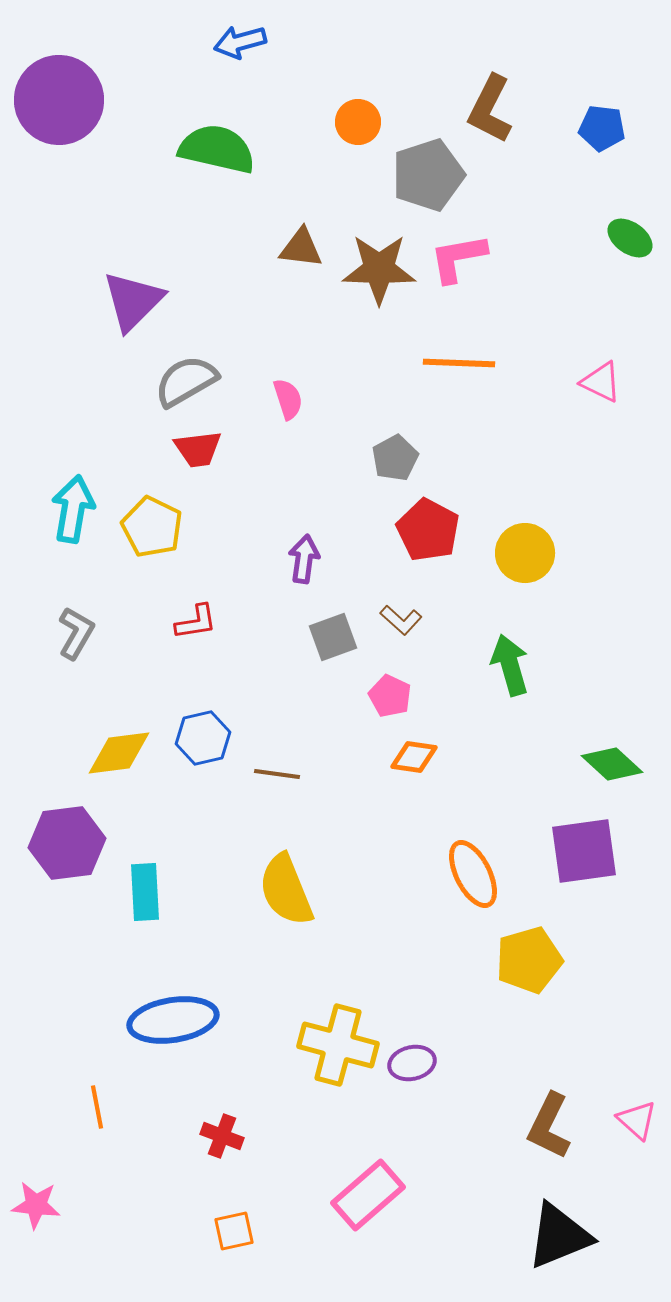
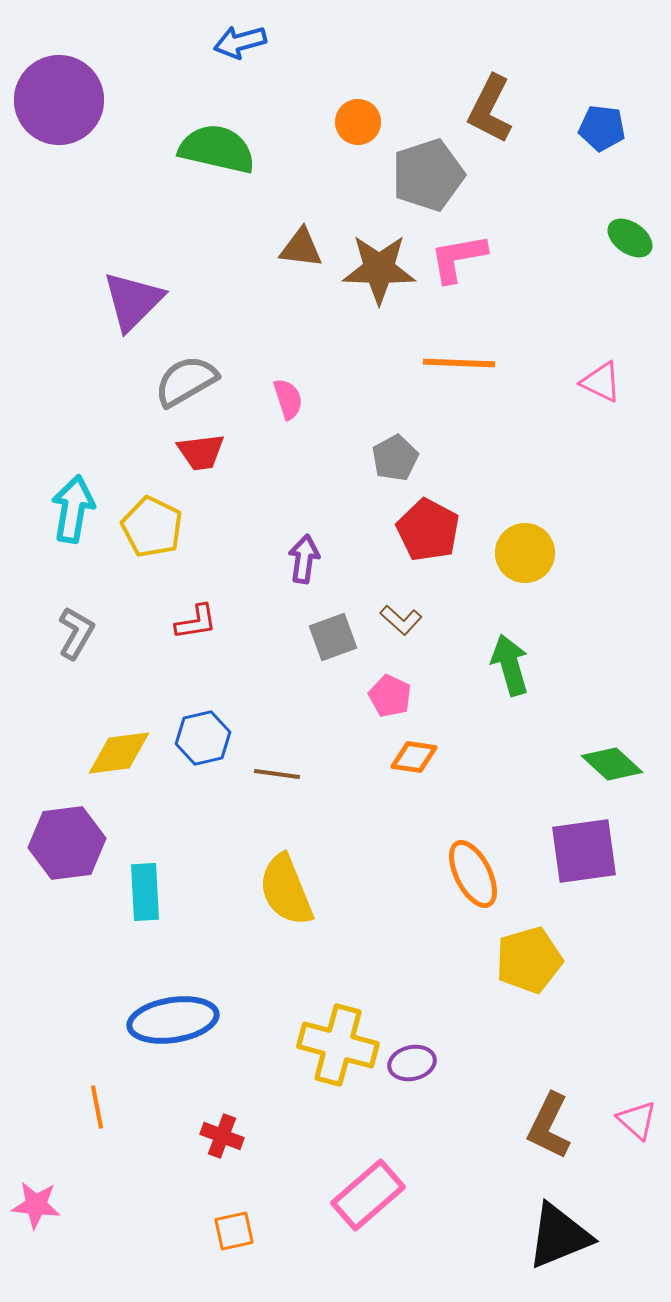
red trapezoid at (198, 449): moved 3 px right, 3 px down
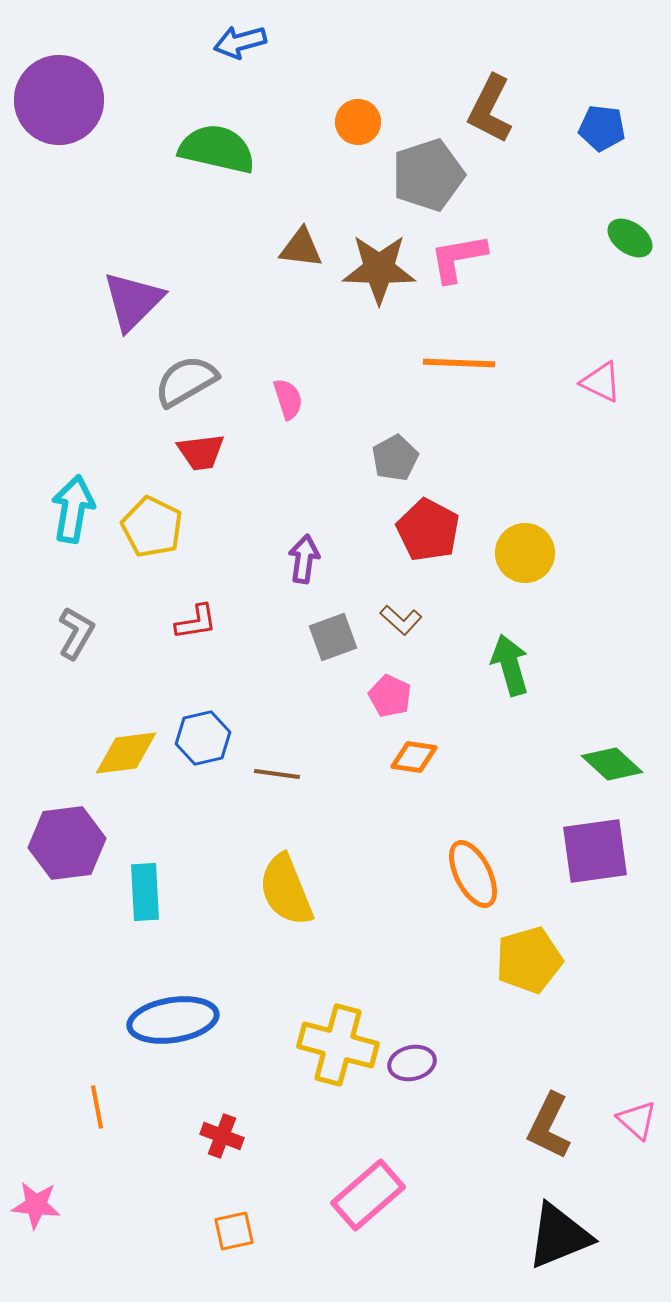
yellow diamond at (119, 753): moved 7 px right
purple square at (584, 851): moved 11 px right
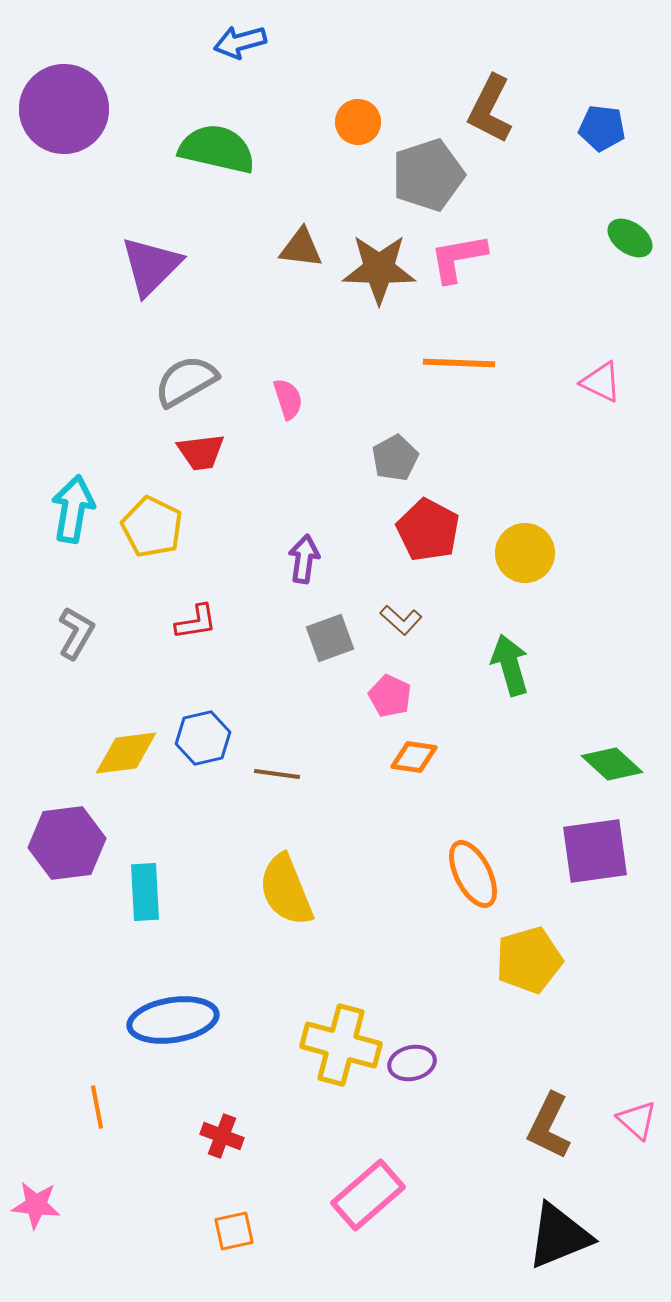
purple circle at (59, 100): moved 5 px right, 9 px down
purple triangle at (133, 301): moved 18 px right, 35 px up
gray square at (333, 637): moved 3 px left, 1 px down
yellow cross at (338, 1045): moved 3 px right
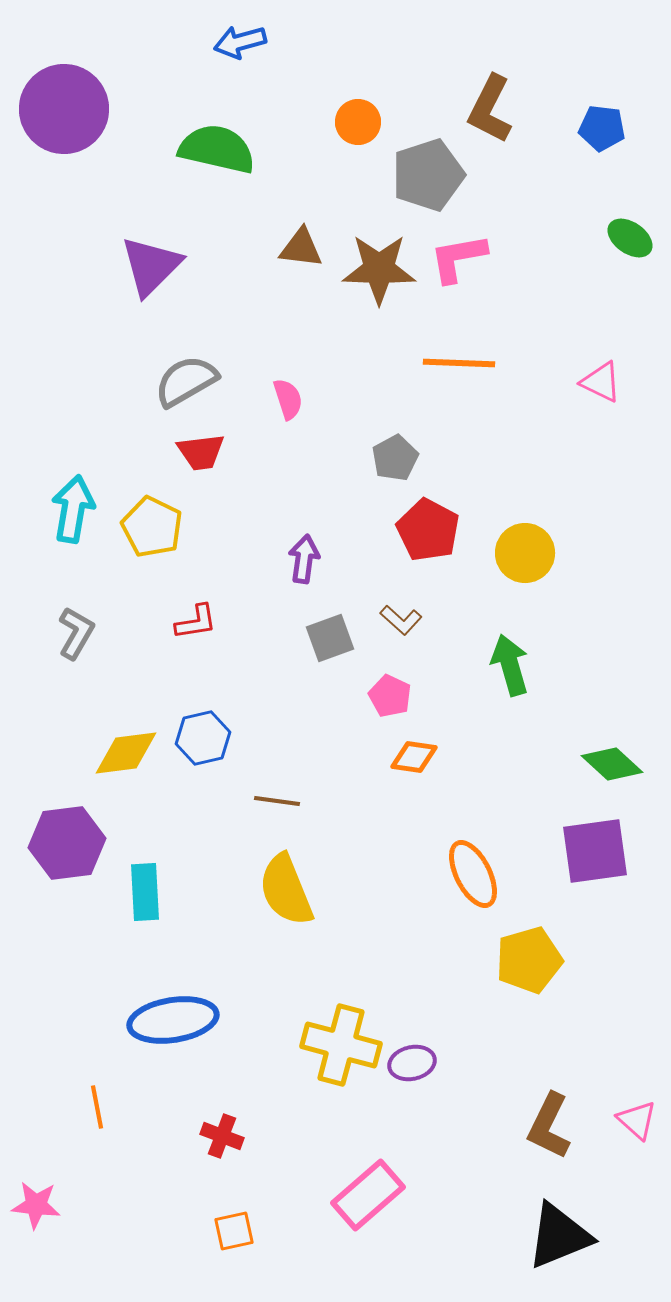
brown line at (277, 774): moved 27 px down
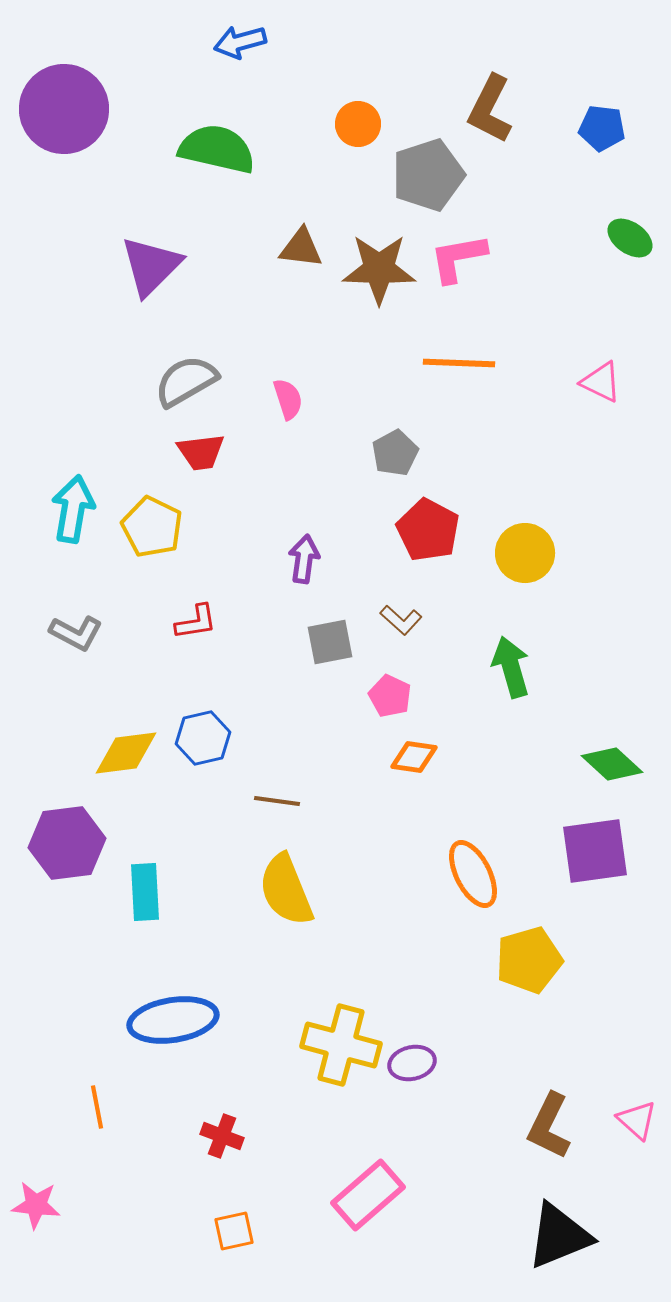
orange circle at (358, 122): moved 2 px down
gray pentagon at (395, 458): moved 5 px up
gray L-shape at (76, 633): rotated 88 degrees clockwise
gray square at (330, 638): moved 4 px down; rotated 9 degrees clockwise
green arrow at (510, 665): moved 1 px right, 2 px down
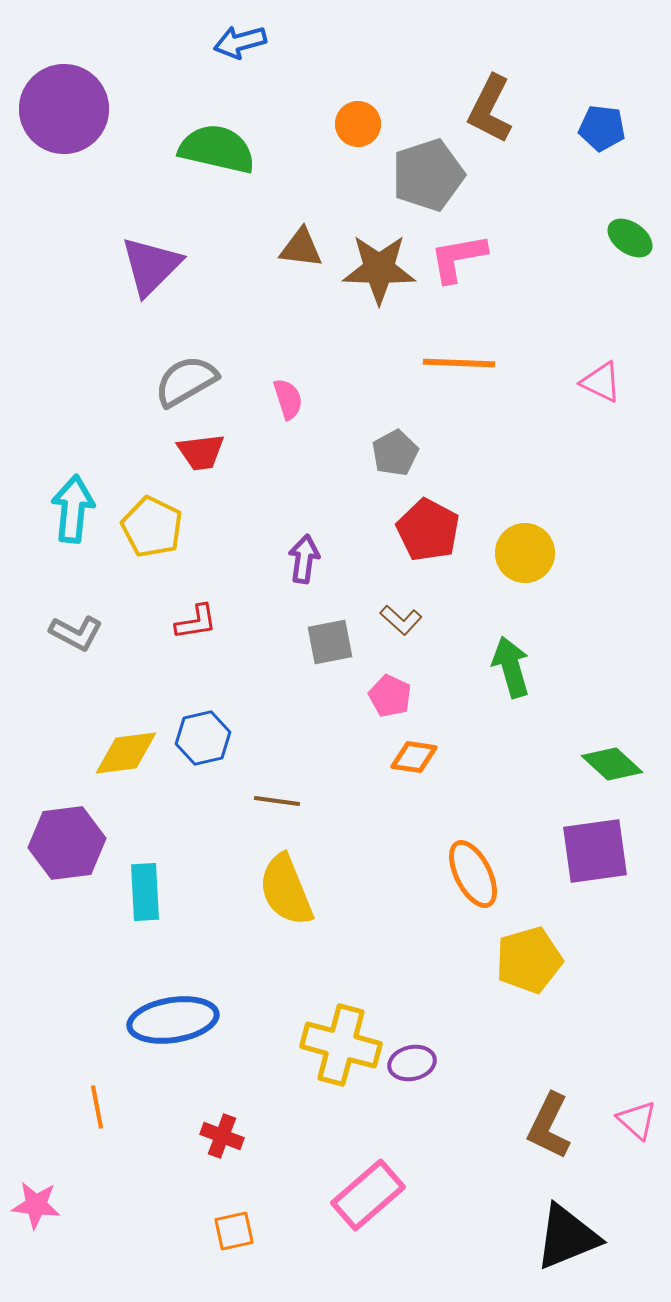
cyan arrow at (73, 509): rotated 4 degrees counterclockwise
black triangle at (559, 1236): moved 8 px right, 1 px down
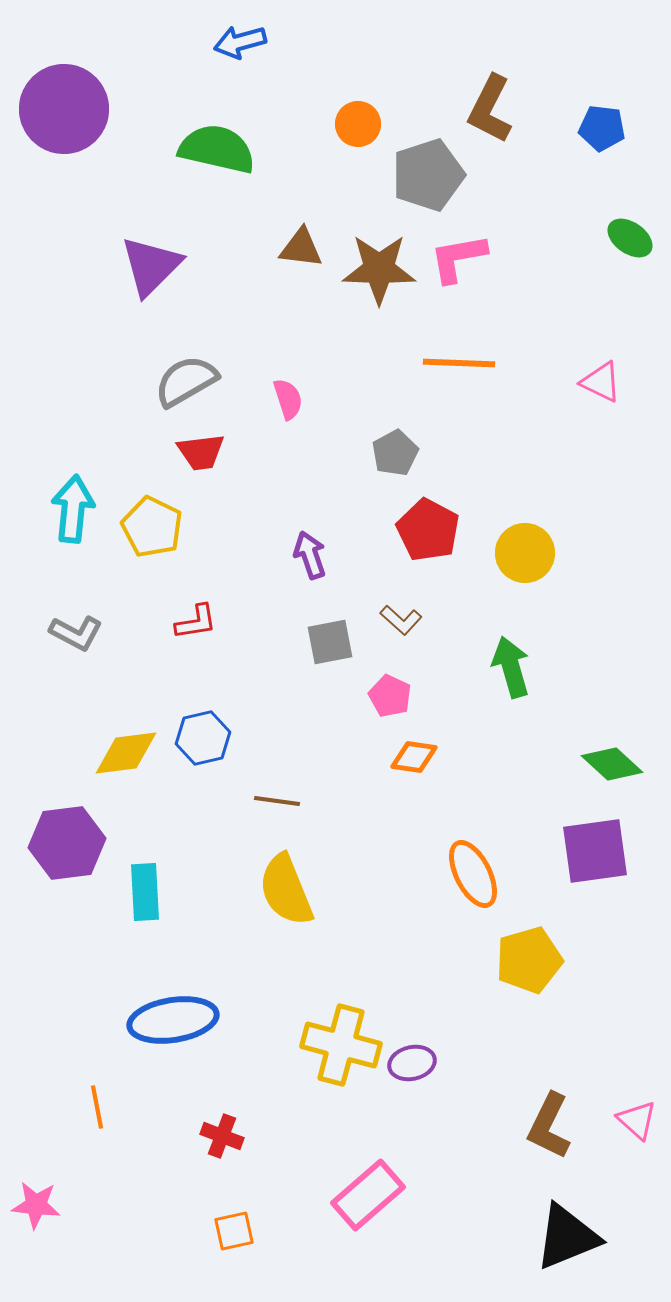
purple arrow at (304, 559): moved 6 px right, 4 px up; rotated 27 degrees counterclockwise
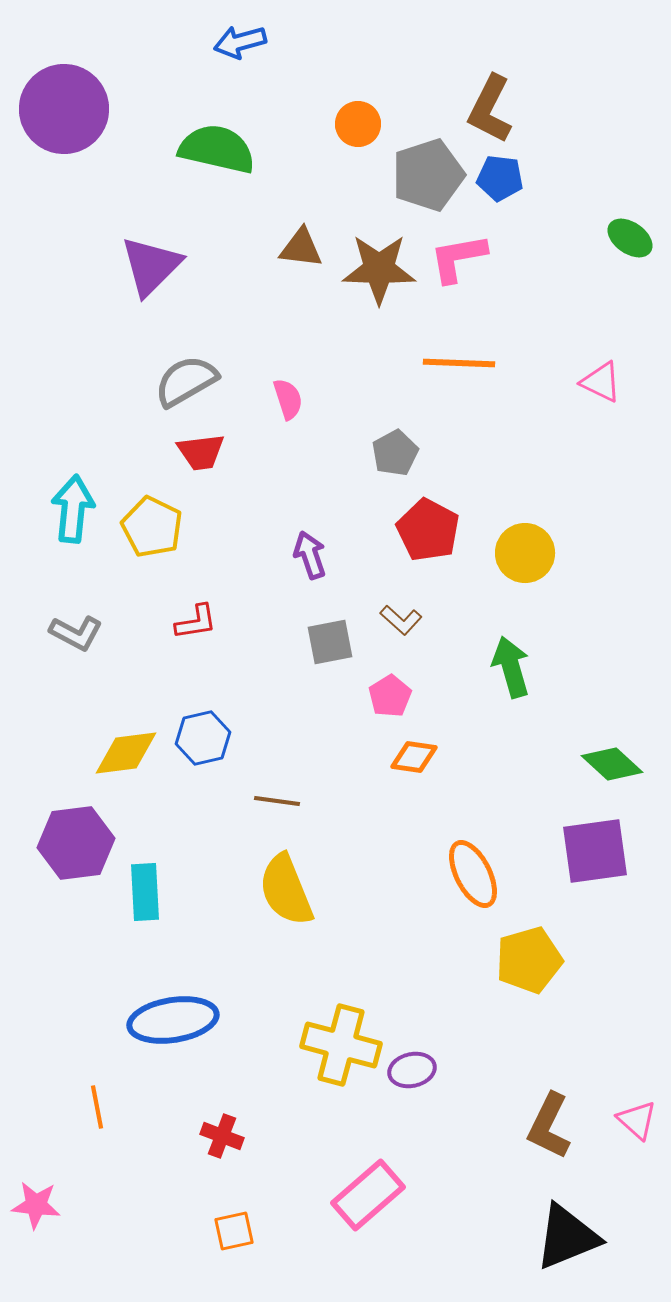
blue pentagon at (602, 128): moved 102 px left, 50 px down
pink pentagon at (390, 696): rotated 15 degrees clockwise
purple hexagon at (67, 843): moved 9 px right
purple ellipse at (412, 1063): moved 7 px down
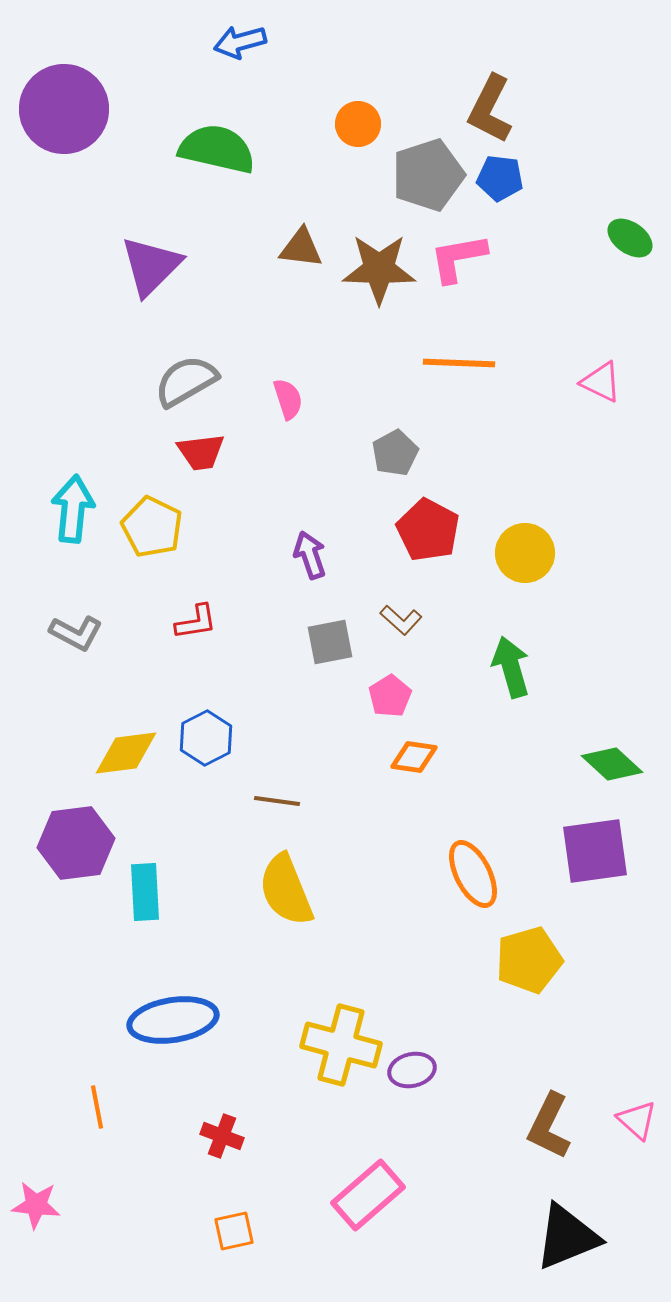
blue hexagon at (203, 738): moved 3 px right; rotated 14 degrees counterclockwise
